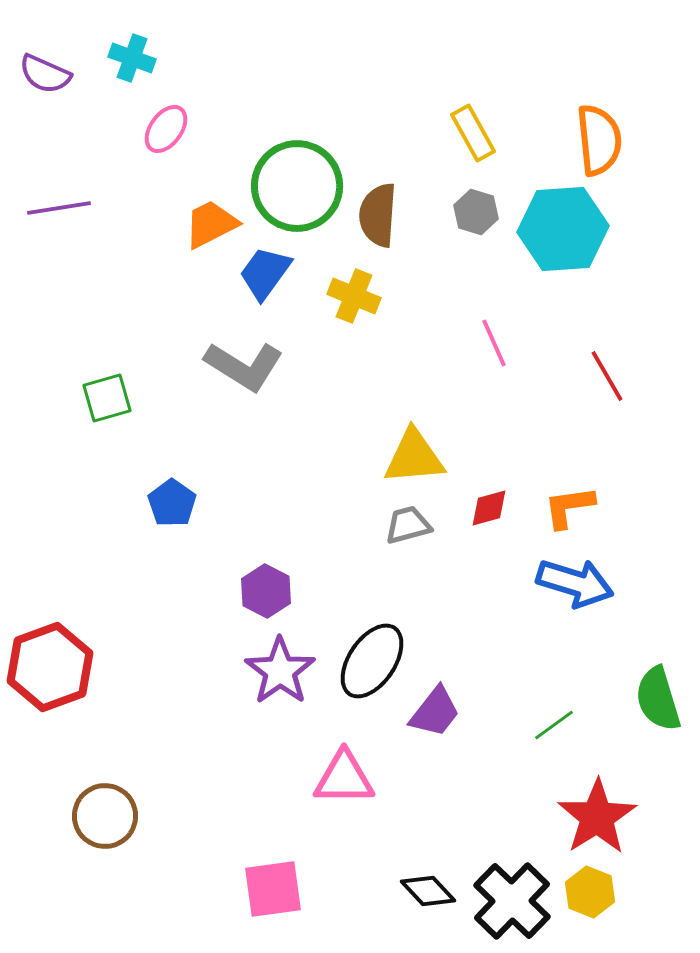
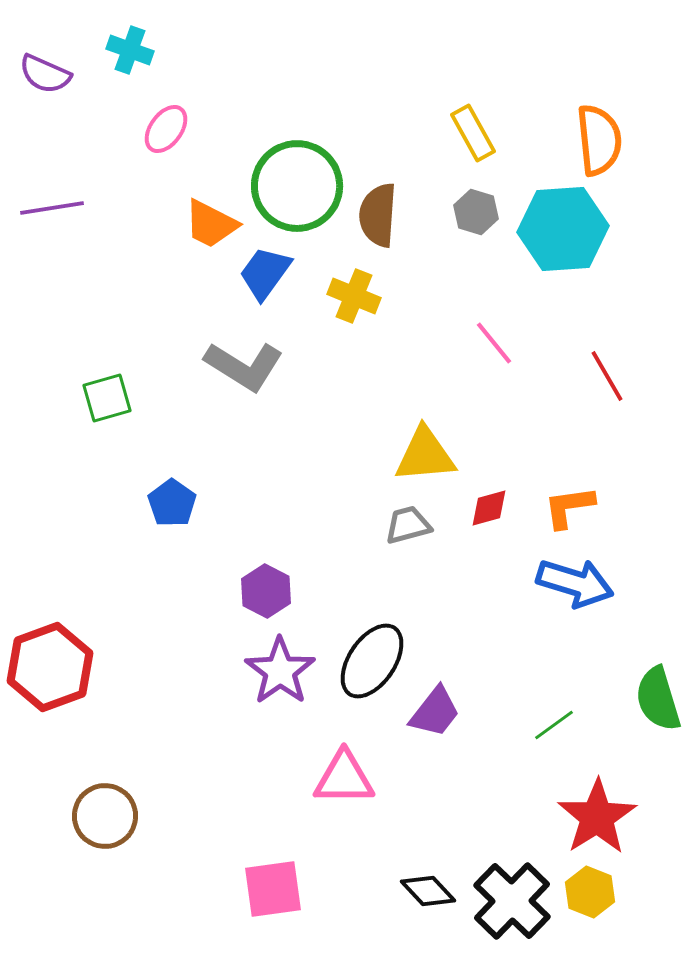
cyan cross: moved 2 px left, 8 px up
purple line: moved 7 px left
orange trapezoid: rotated 126 degrees counterclockwise
pink line: rotated 15 degrees counterclockwise
yellow triangle: moved 11 px right, 2 px up
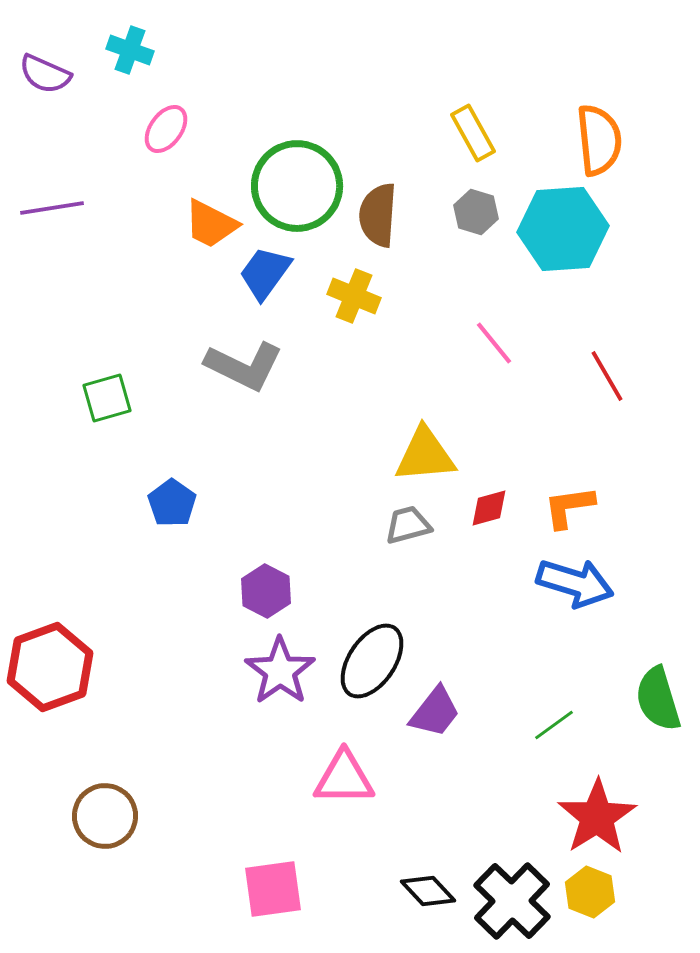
gray L-shape: rotated 6 degrees counterclockwise
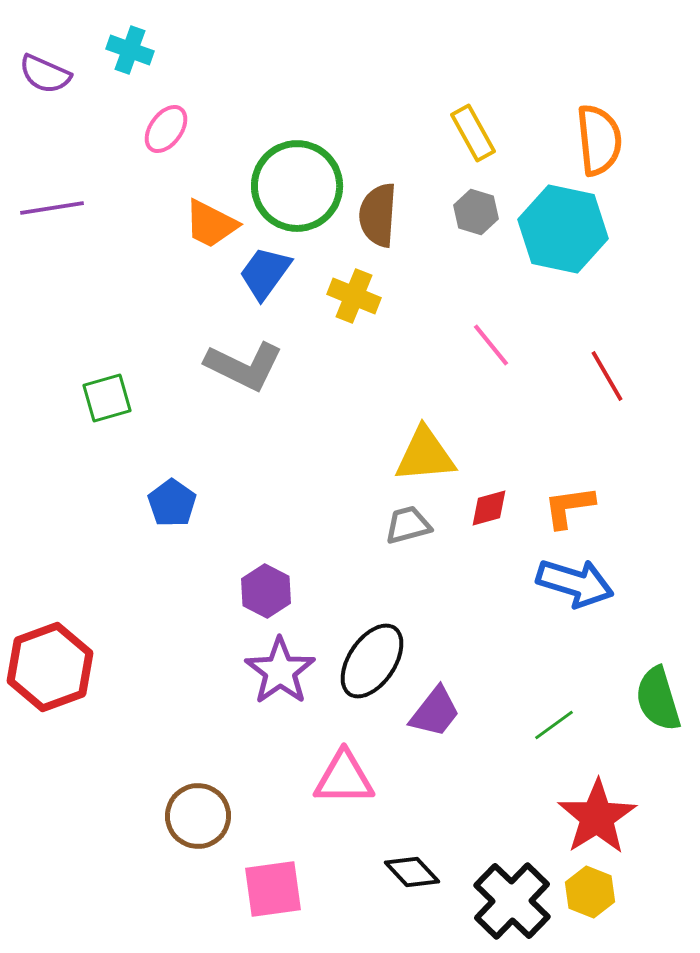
cyan hexagon: rotated 16 degrees clockwise
pink line: moved 3 px left, 2 px down
brown circle: moved 93 px right
black diamond: moved 16 px left, 19 px up
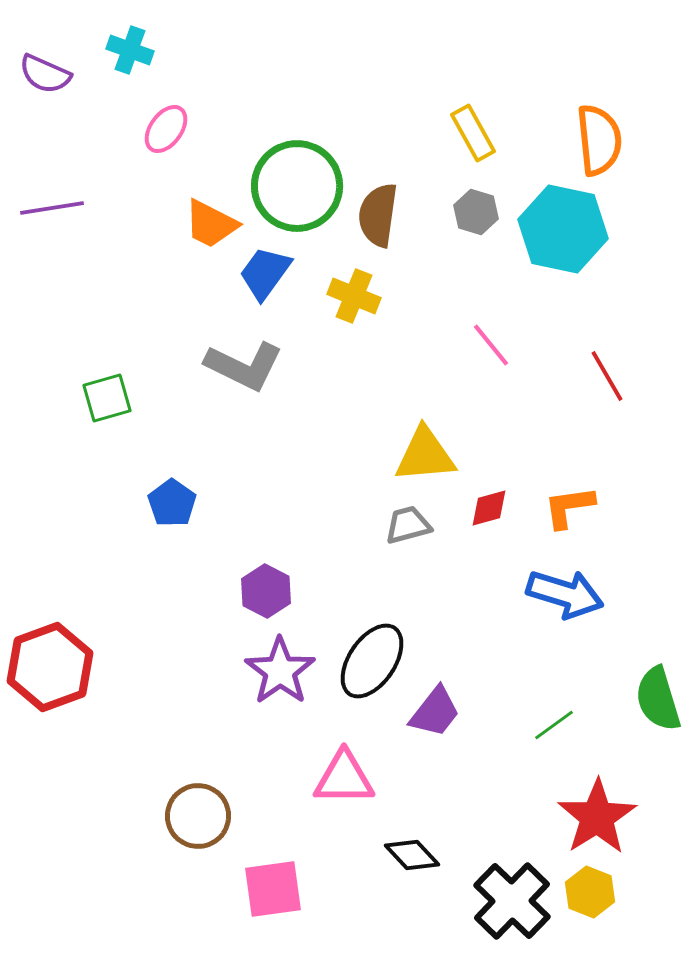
brown semicircle: rotated 4 degrees clockwise
blue arrow: moved 10 px left, 11 px down
black diamond: moved 17 px up
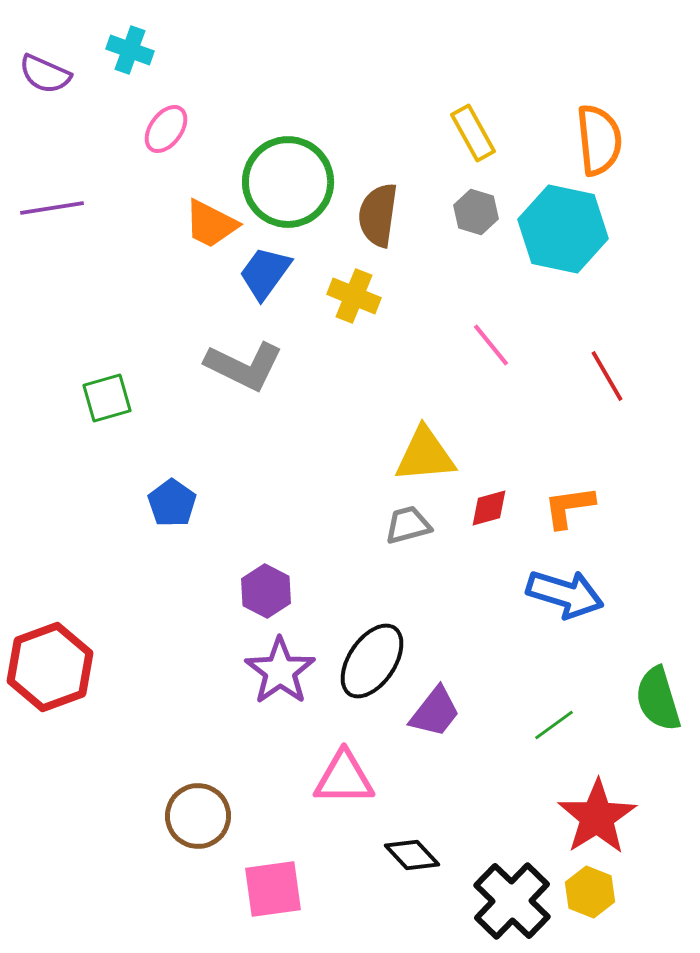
green circle: moved 9 px left, 4 px up
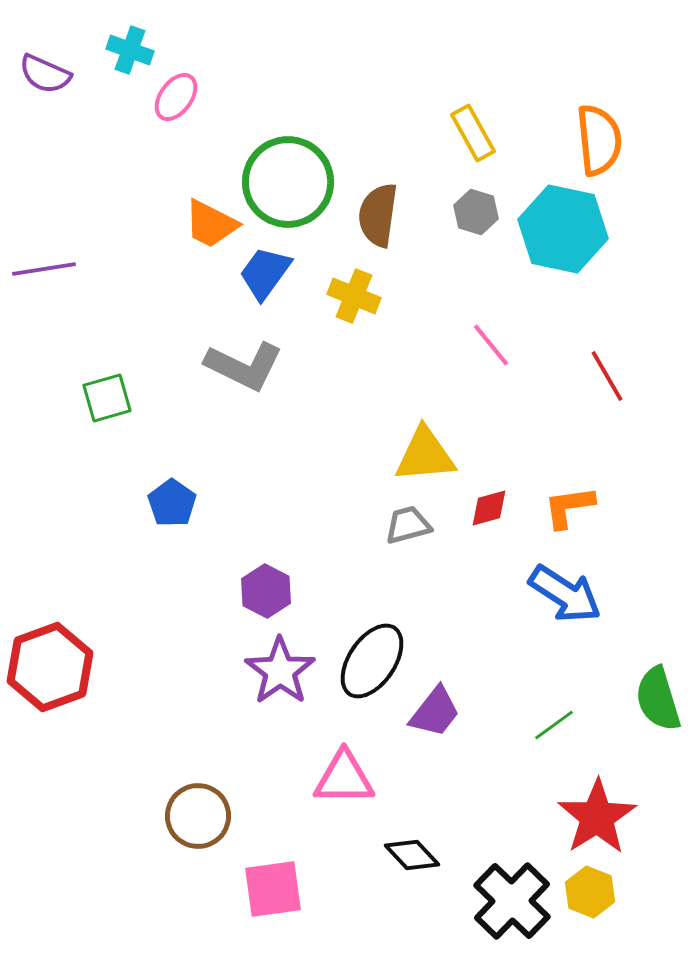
pink ellipse: moved 10 px right, 32 px up
purple line: moved 8 px left, 61 px down
blue arrow: rotated 16 degrees clockwise
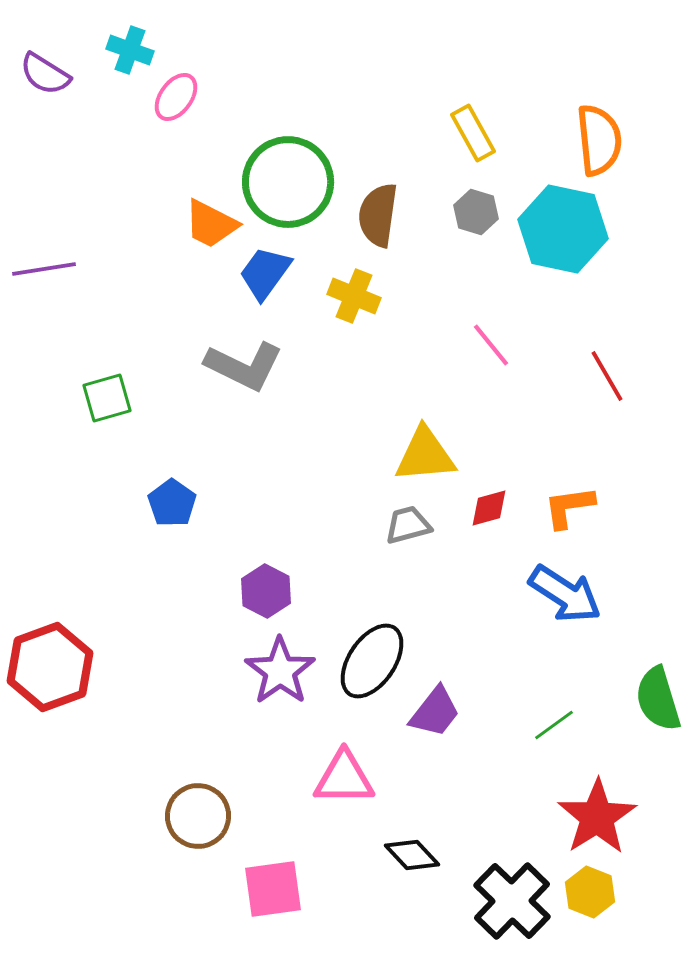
purple semicircle: rotated 8 degrees clockwise
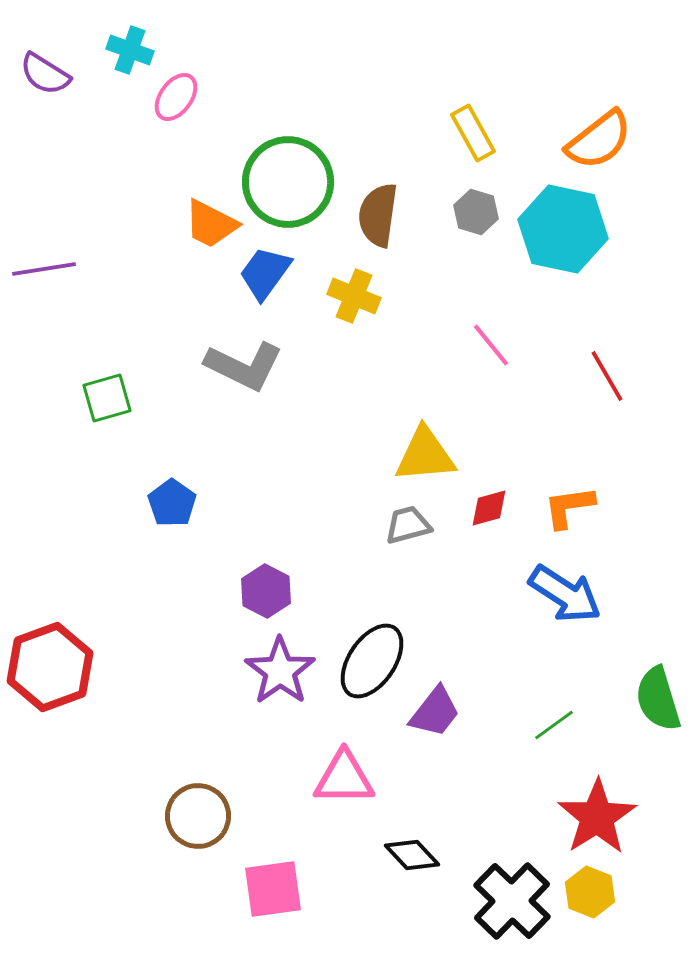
orange semicircle: rotated 58 degrees clockwise
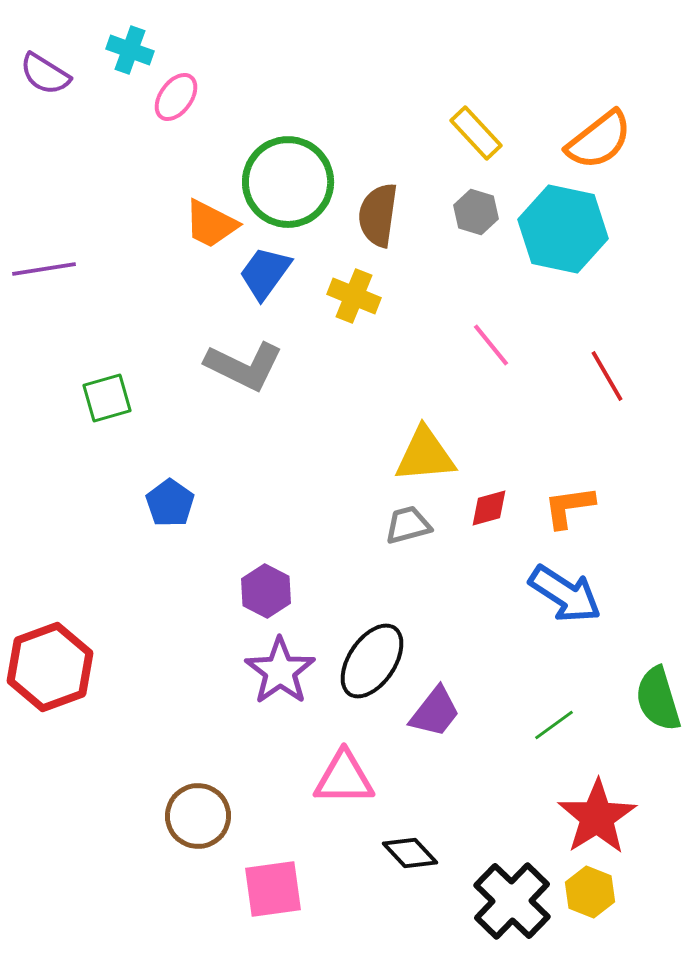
yellow rectangle: moved 3 px right; rotated 14 degrees counterclockwise
blue pentagon: moved 2 px left
black diamond: moved 2 px left, 2 px up
